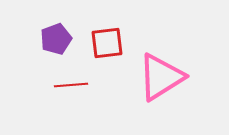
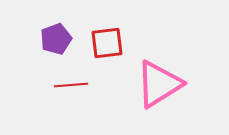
pink triangle: moved 2 px left, 7 px down
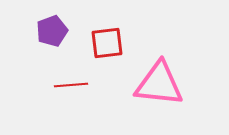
purple pentagon: moved 4 px left, 8 px up
pink triangle: rotated 38 degrees clockwise
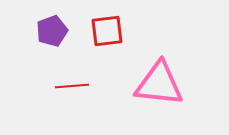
red square: moved 12 px up
red line: moved 1 px right, 1 px down
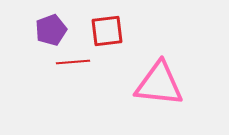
purple pentagon: moved 1 px left, 1 px up
red line: moved 1 px right, 24 px up
